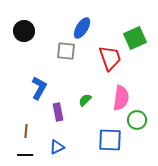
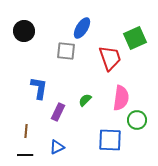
blue L-shape: rotated 20 degrees counterclockwise
purple rectangle: rotated 36 degrees clockwise
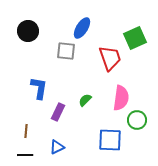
black circle: moved 4 px right
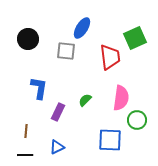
black circle: moved 8 px down
red trapezoid: moved 1 px up; rotated 12 degrees clockwise
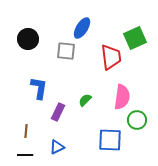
red trapezoid: moved 1 px right
pink semicircle: moved 1 px right, 1 px up
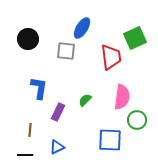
brown line: moved 4 px right, 1 px up
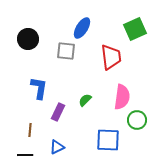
green square: moved 9 px up
blue square: moved 2 px left
